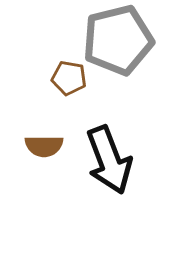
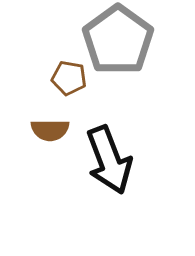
gray pentagon: rotated 22 degrees counterclockwise
brown semicircle: moved 6 px right, 16 px up
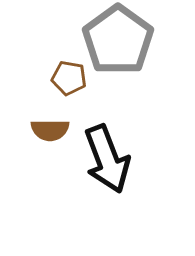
black arrow: moved 2 px left, 1 px up
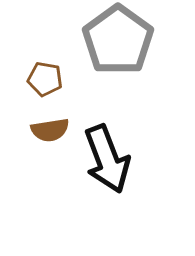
brown pentagon: moved 24 px left, 1 px down
brown semicircle: rotated 9 degrees counterclockwise
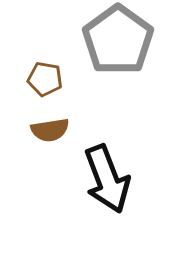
black arrow: moved 20 px down
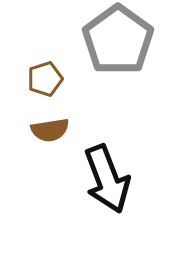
brown pentagon: rotated 28 degrees counterclockwise
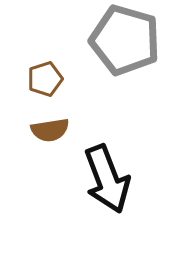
gray pentagon: moved 7 px right; rotated 20 degrees counterclockwise
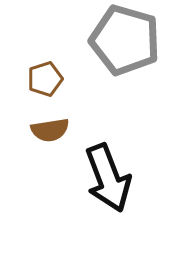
black arrow: moved 1 px right, 1 px up
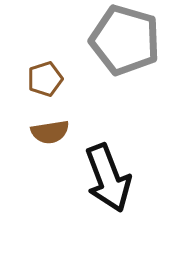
brown semicircle: moved 2 px down
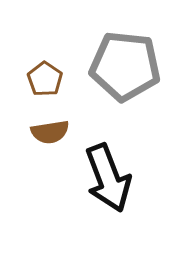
gray pentagon: moved 26 px down; rotated 10 degrees counterclockwise
brown pentagon: rotated 20 degrees counterclockwise
